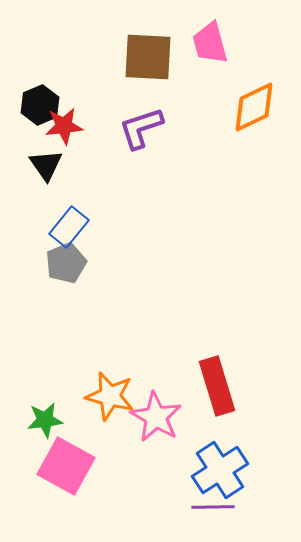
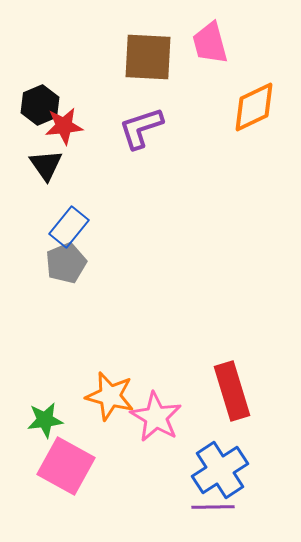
red rectangle: moved 15 px right, 5 px down
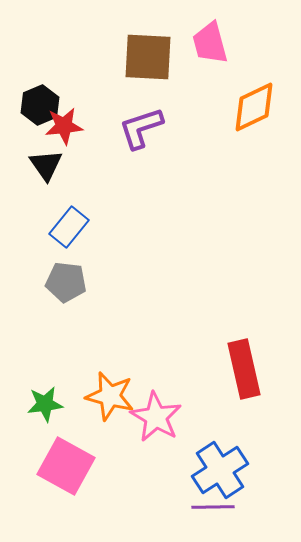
gray pentagon: moved 19 px down; rotated 30 degrees clockwise
red rectangle: moved 12 px right, 22 px up; rotated 4 degrees clockwise
green star: moved 16 px up
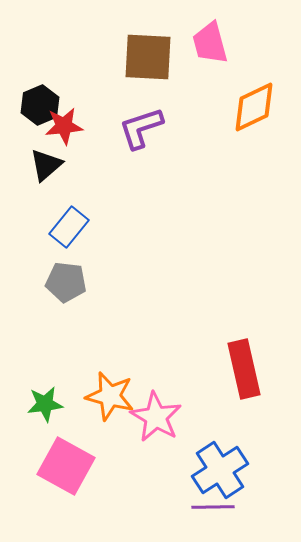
black triangle: rotated 24 degrees clockwise
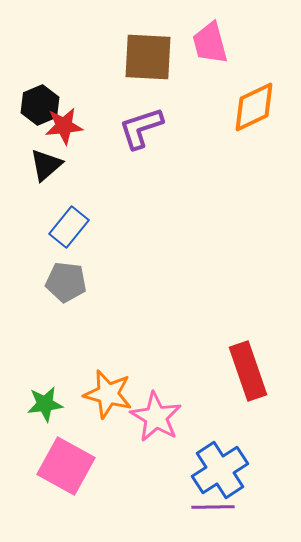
red rectangle: moved 4 px right, 2 px down; rotated 6 degrees counterclockwise
orange star: moved 2 px left, 2 px up
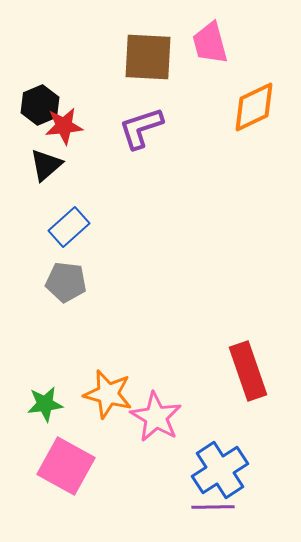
blue rectangle: rotated 9 degrees clockwise
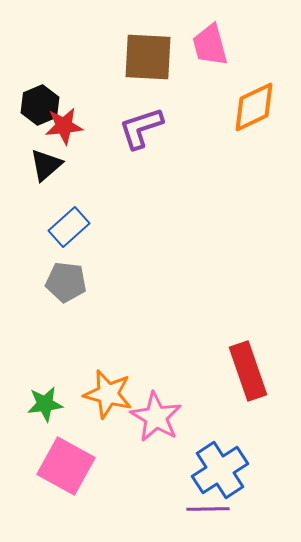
pink trapezoid: moved 2 px down
purple line: moved 5 px left, 2 px down
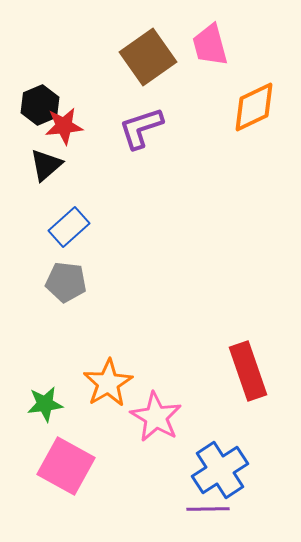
brown square: rotated 38 degrees counterclockwise
orange star: moved 11 px up; rotated 27 degrees clockwise
